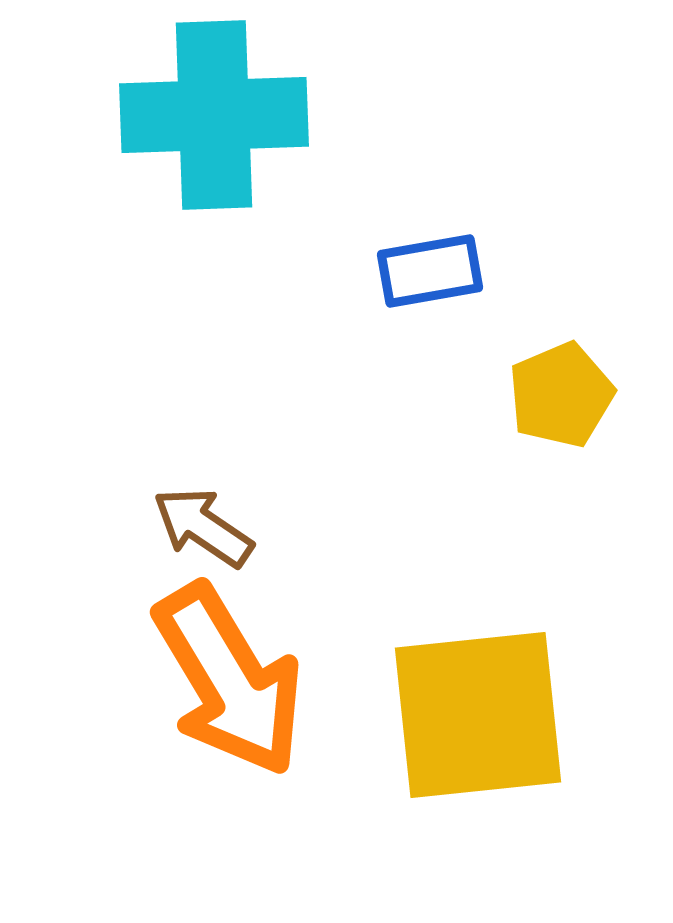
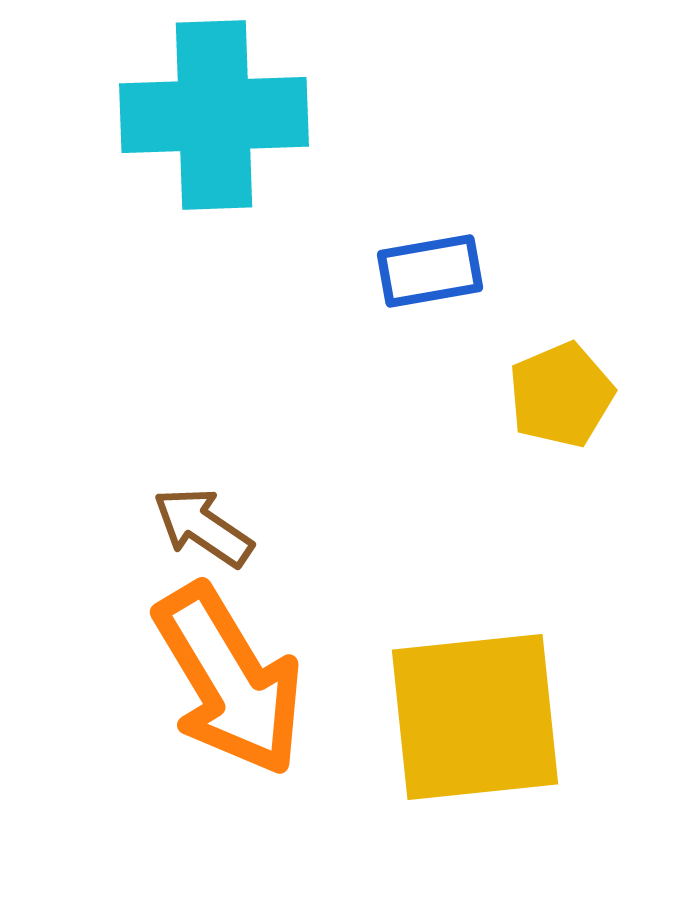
yellow square: moved 3 px left, 2 px down
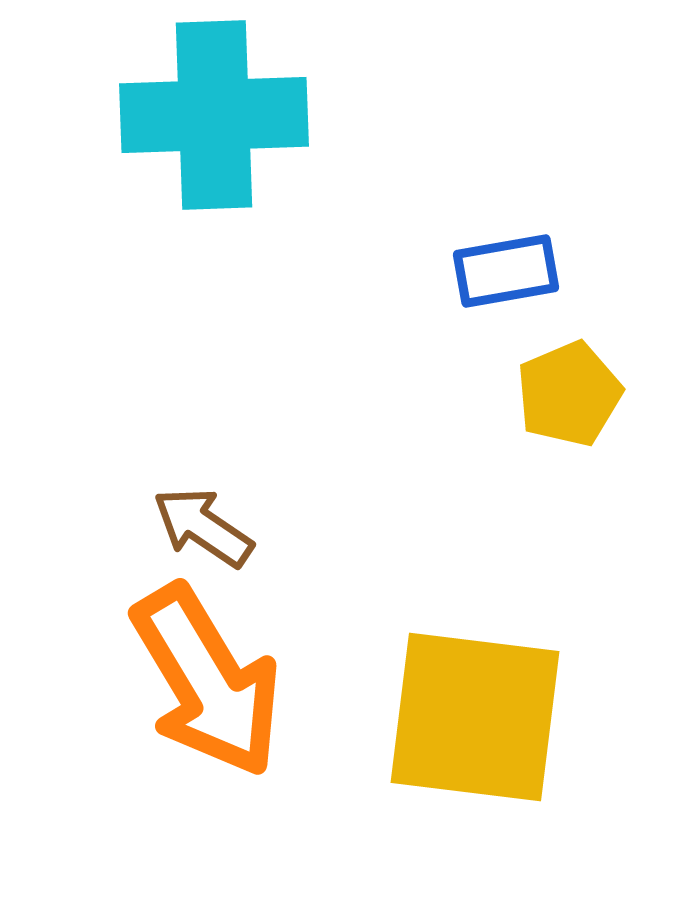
blue rectangle: moved 76 px right
yellow pentagon: moved 8 px right, 1 px up
orange arrow: moved 22 px left, 1 px down
yellow square: rotated 13 degrees clockwise
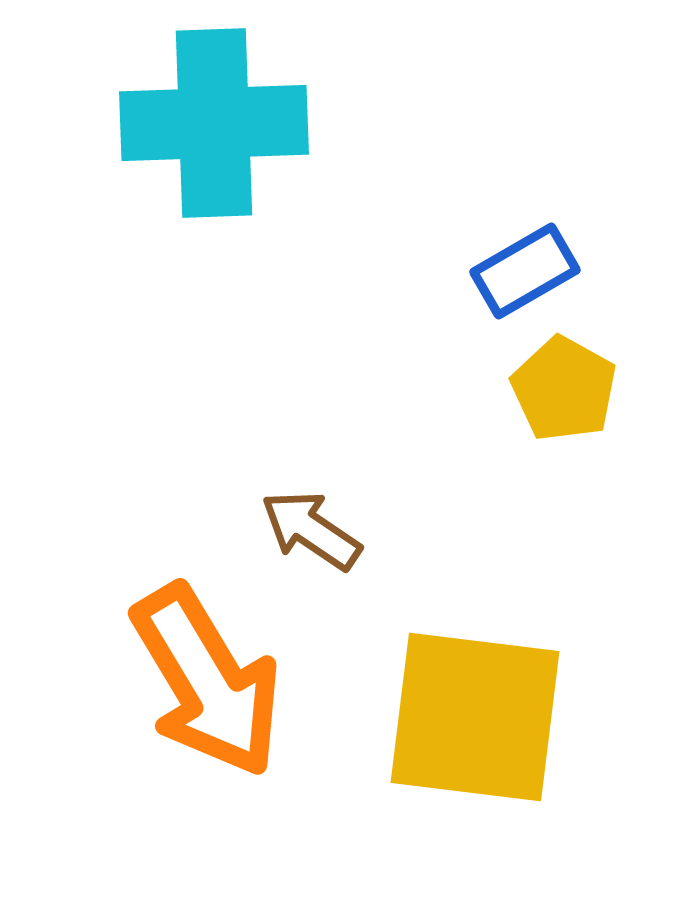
cyan cross: moved 8 px down
blue rectangle: moved 19 px right; rotated 20 degrees counterclockwise
yellow pentagon: moved 5 px left, 5 px up; rotated 20 degrees counterclockwise
brown arrow: moved 108 px right, 3 px down
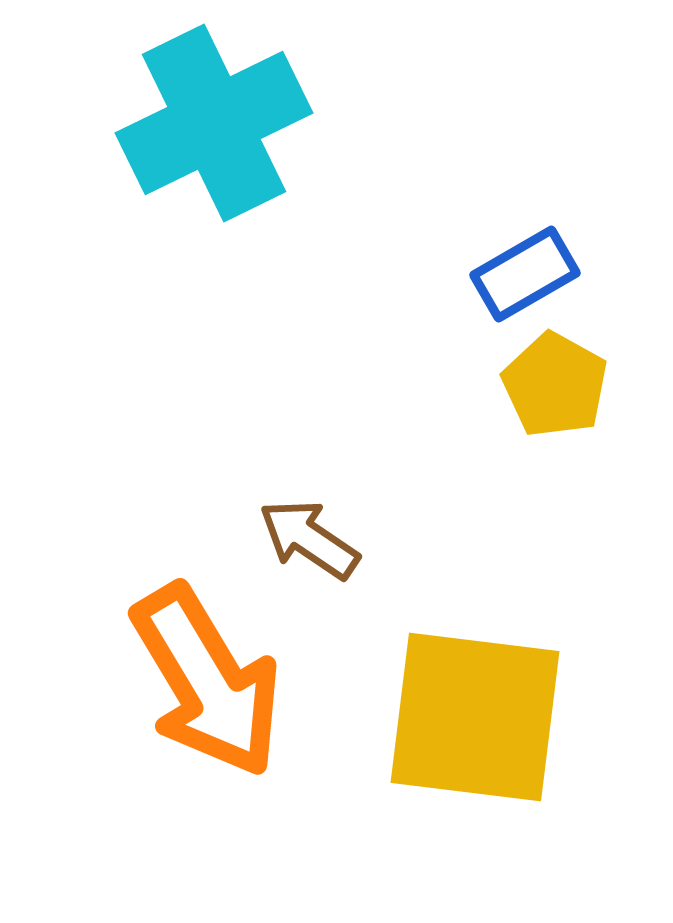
cyan cross: rotated 24 degrees counterclockwise
blue rectangle: moved 3 px down
yellow pentagon: moved 9 px left, 4 px up
brown arrow: moved 2 px left, 9 px down
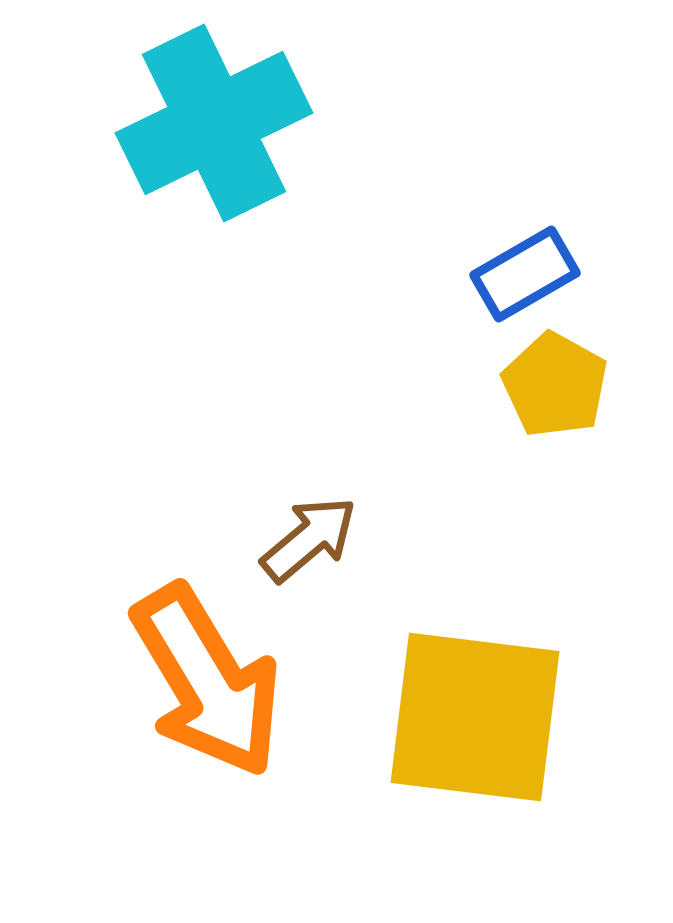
brown arrow: rotated 106 degrees clockwise
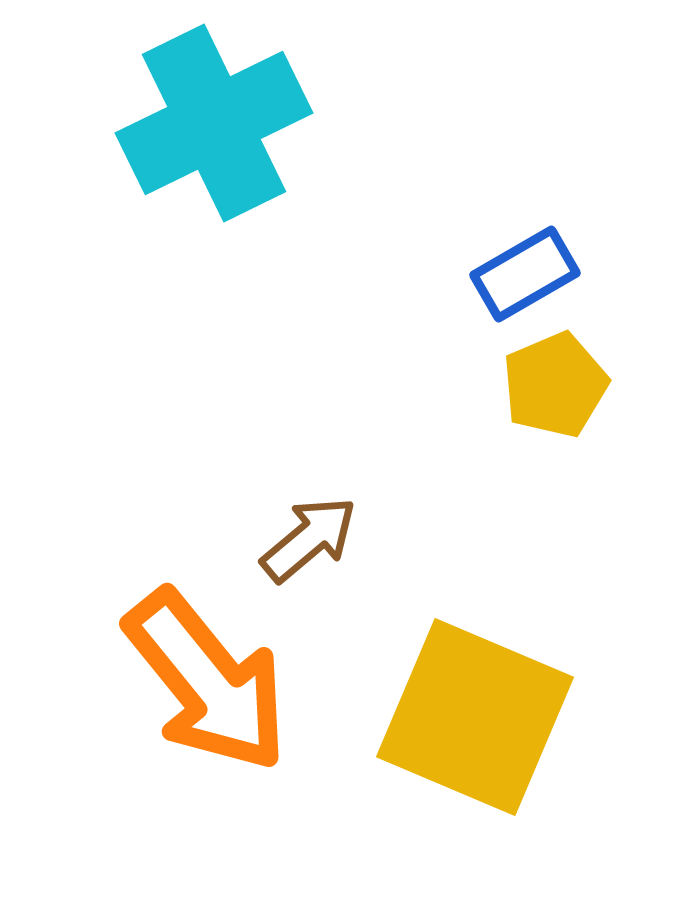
yellow pentagon: rotated 20 degrees clockwise
orange arrow: rotated 8 degrees counterclockwise
yellow square: rotated 16 degrees clockwise
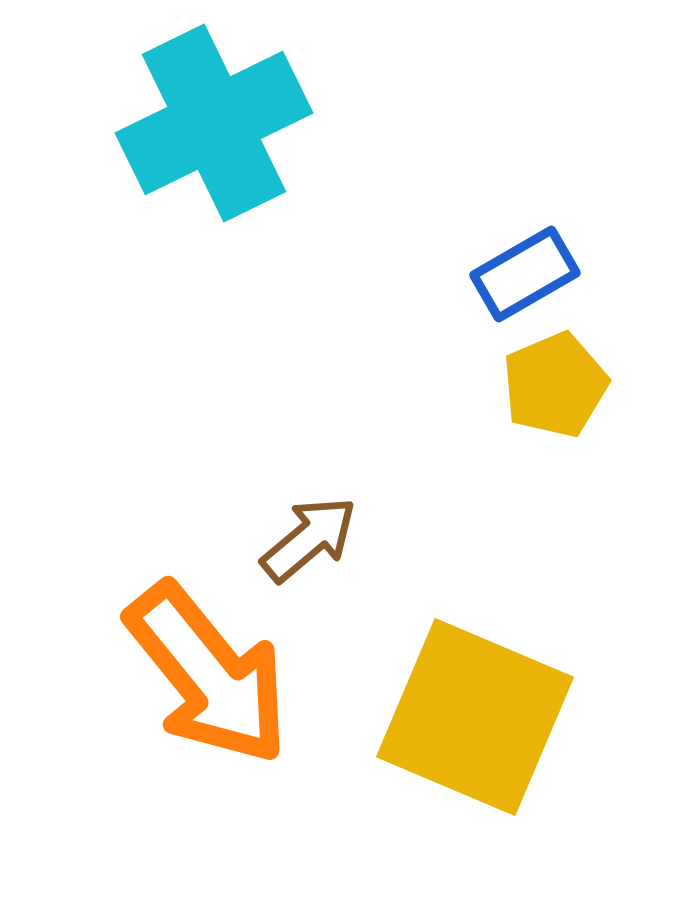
orange arrow: moved 1 px right, 7 px up
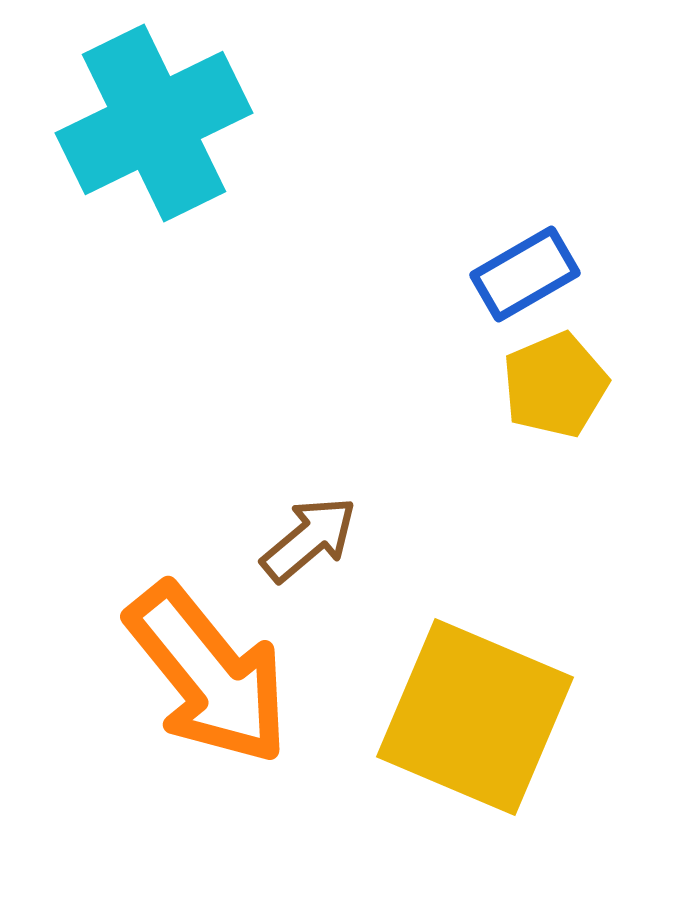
cyan cross: moved 60 px left
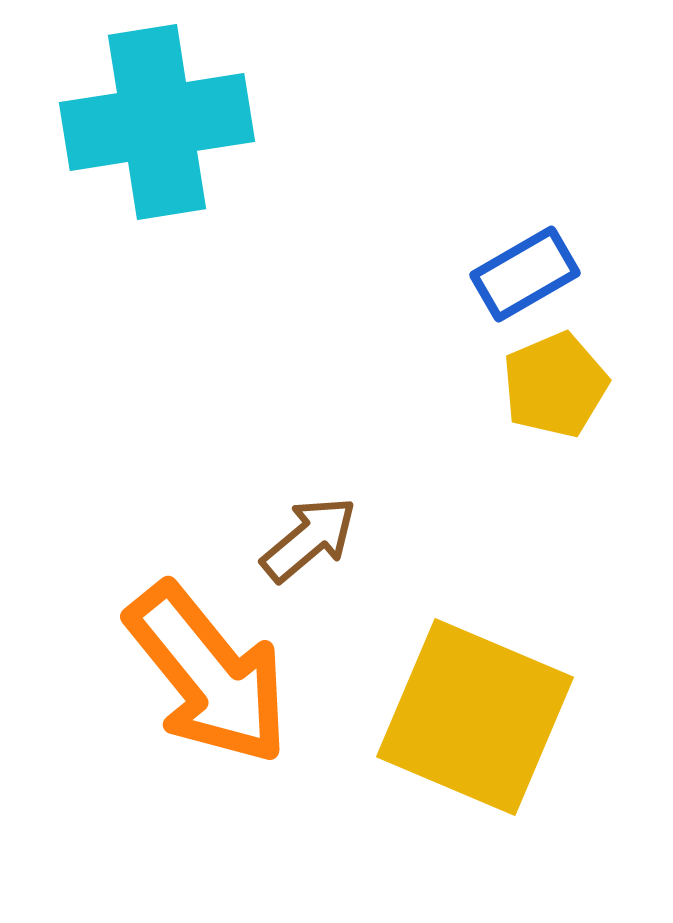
cyan cross: moved 3 px right, 1 px up; rotated 17 degrees clockwise
